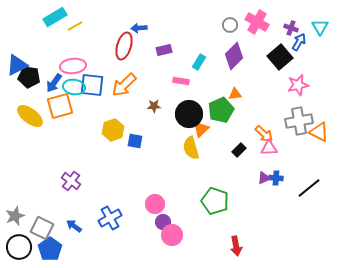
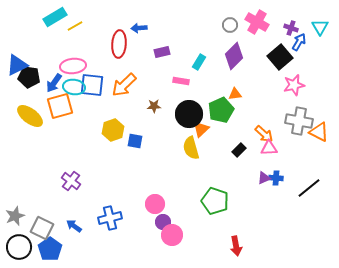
red ellipse at (124, 46): moved 5 px left, 2 px up; rotated 12 degrees counterclockwise
purple rectangle at (164, 50): moved 2 px left, 2 px down
pink star at (298, 85): moved 4 px left
gray cross at (299, 121): rotated 20 degrees clockwise
blue cross at (110, 218): rotated 15 degrees clockwise
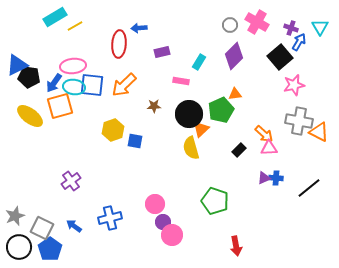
purple cross at (71, 181): rotated 18 degrees clockwise
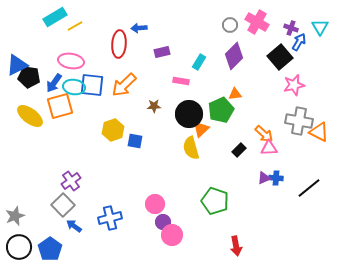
pink ellipse at (73, 66): moved 2 px left, 5 px up; rotated 15 degrees clockwise
gray square at (42, 228): moved 21 px right, 23 px up; rotated 20 degrees clockwise
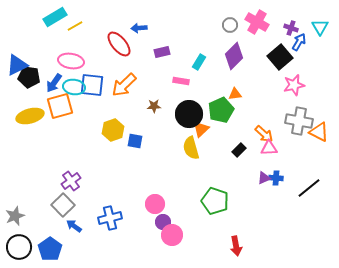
red ellipse at (119, 44): rotated 44 degrees counterclockwise
yellow ellipse at (30, 116): rotated 52 degrees counterclockwise
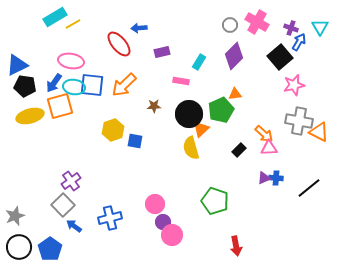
yellow line at (75, 26): moved 2 px left, 2 px up
black pentagon at (29, 77): moved 4 px left, 9 px down
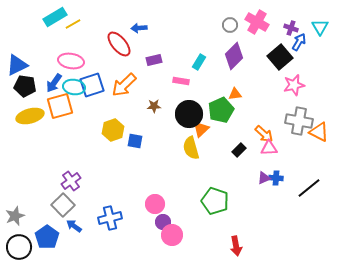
purple rectangle at (162, 52): moved 8 px left, 8 px down
blue square at (92, 85): rotated 25 degrees counterclockwise
blue pentagon at (50, 249): moved 3 px left, 12 px up
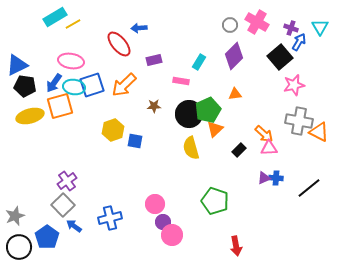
green pentagon at (221, 110): moved 13 px left
orange triangle at (201, 129): moved 14 px right
purple cross at (71, 181): moved 4 px left
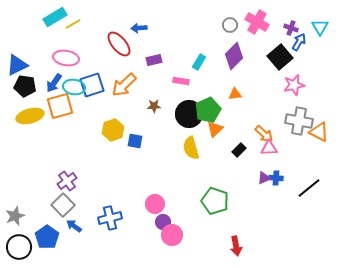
pink ellipse at (71, 61): moved 5 px left, 3 px up
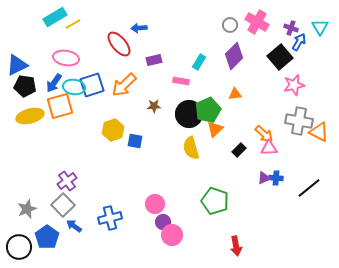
gray star at (15, 216): moved 12 px right, 7 px up
